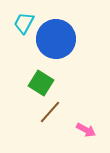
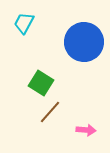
blue circle: moved 28 px right, 3 px down
pink arrow: rotated 24 degrees counterclockwise
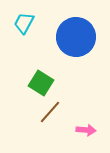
blue circle: moved 8 px left, 5 px up
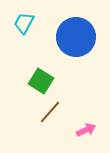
green square: moved 2 px up
pink arrow: rotated 30 degrees counterclockwise
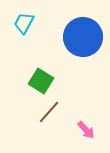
blue circle: moved 7 px right
brown line: moved 1 px left
pink arrow: rotated 72 degrees clockwise
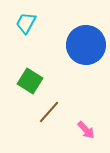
cyan trapezoid: moved 2 px right
blue circle: moved 3 px right, 8 px down
green square: moved 11 px left
